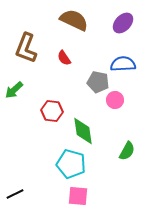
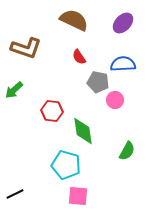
brown L-shape: rotated 92 degrees counterclockwise
red semicircle: moved 15 px right, 1 px up
cyan pentagon: moved 5 px left, 1 px down
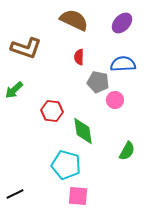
purple ellipse: moved 1 px left
red semicircle: rotated 35 degrees clockwise
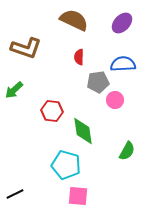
gray pentagon: rotated 20 degrees counterclockwise
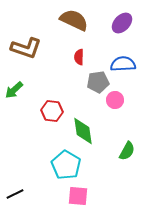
cyan pentagon: rotated 16 degrees clockwise
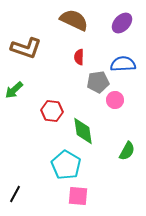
black line: rotated 36 degrees counterclockwise
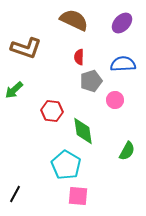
gray pentagon: moved 7 px left, 1 px up; rotated 10 degrees counterclockwise
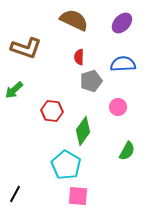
pink circle: moved 3 px right, 7 px down
green diamond: rotated 44 degrees clockwise
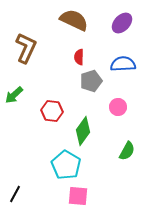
brown L-shape: rotated 84 degrees counterclockwise
green arrow: moved 5 px down
